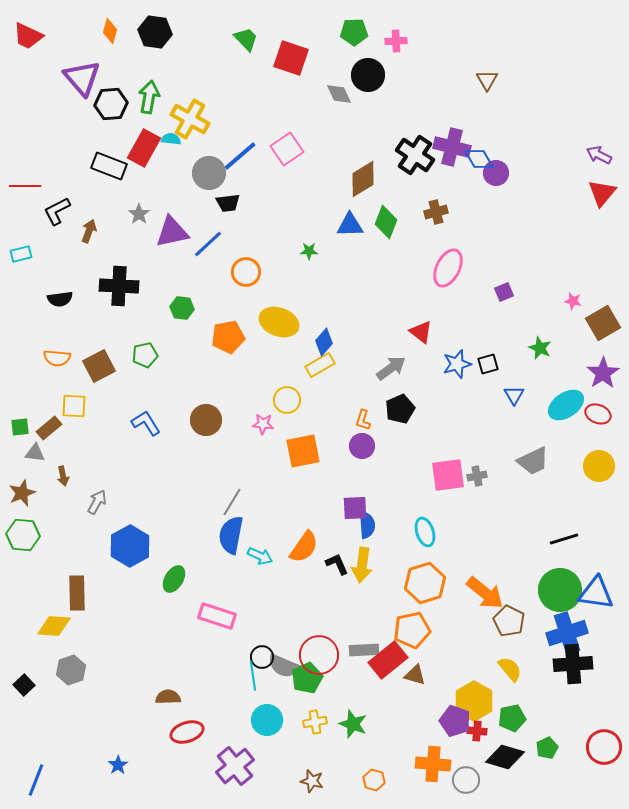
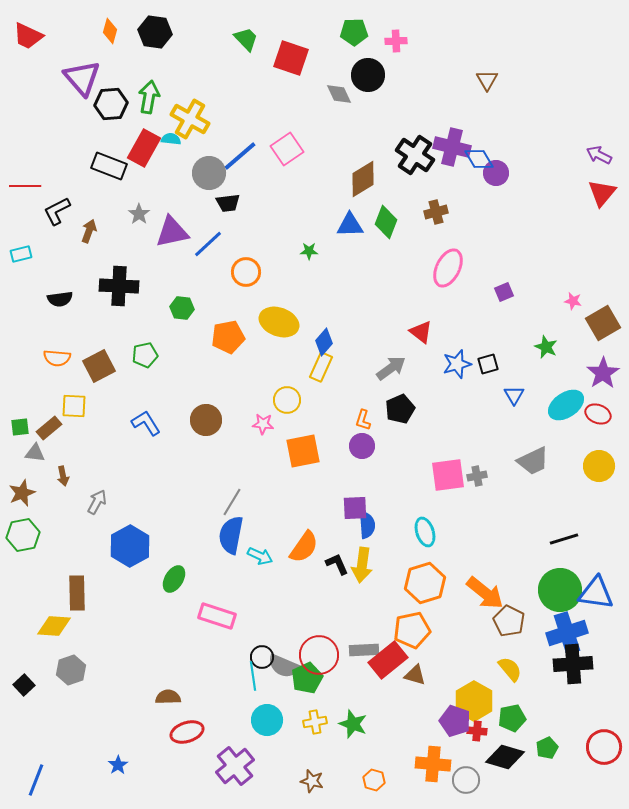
green star at (540, 348): moved 6 px right, 1 px up
yellow rectangle at (320, 365): moved 1 px right, 2 px down; rotated 36 degrees counterclockwise
green hexagon at (23, 535): rotated 16 degrees counterclockwise
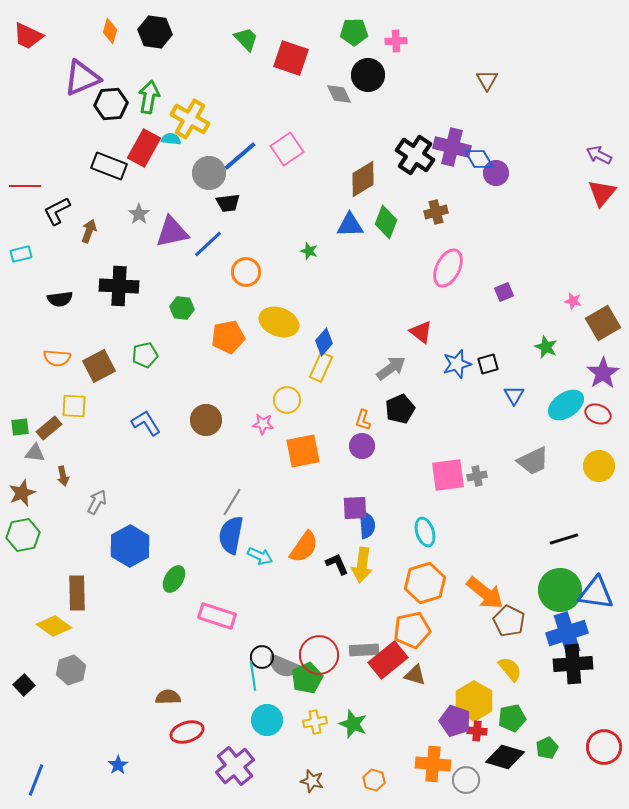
purple triangle at (82, 78): rotated 48 degrees clockwise
green star at (309, 251): rotated 18 degrees clockwise
yellow diamond at (54, 626): rotated 32 degrees clockwise
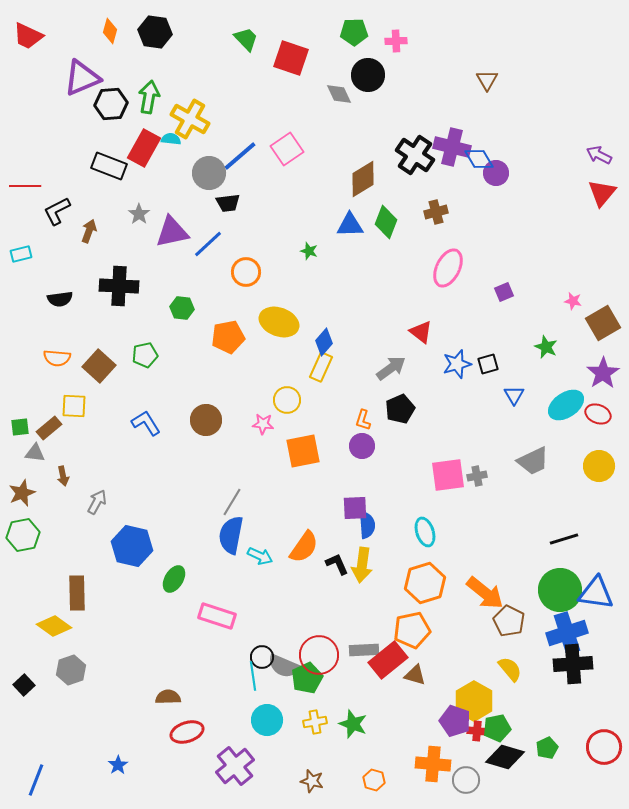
brown square at (99, 366): rotated 20 degrees counterclockwise
blue hexagon at (130, 546): moved 2 px right; rotated 18 degrees counterclockwise
green pentagon at (512, 718): moved 15 px left, 10 px down
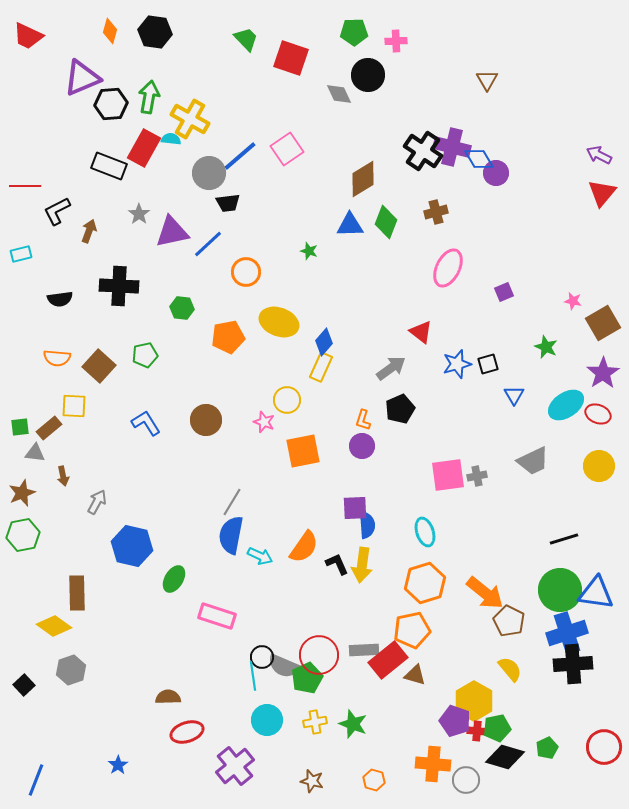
black cross at (415, 155): moved 8 px right, 4 px up
pink star at (263, 424): moved 1 px right, 2 px up; rotated 15 degrees clockwise
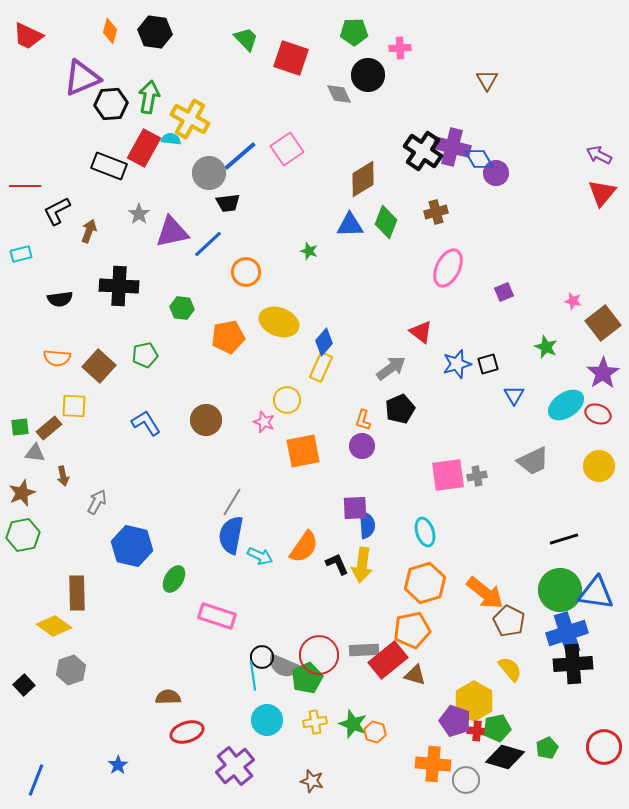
pink cross at (396, 41): moved 4 px right, 7 px down
brown square at (603, 323): rotated 8 degrees counterclockwise
orange hexagon at (374, 780): moved 1 px right, 48 px up
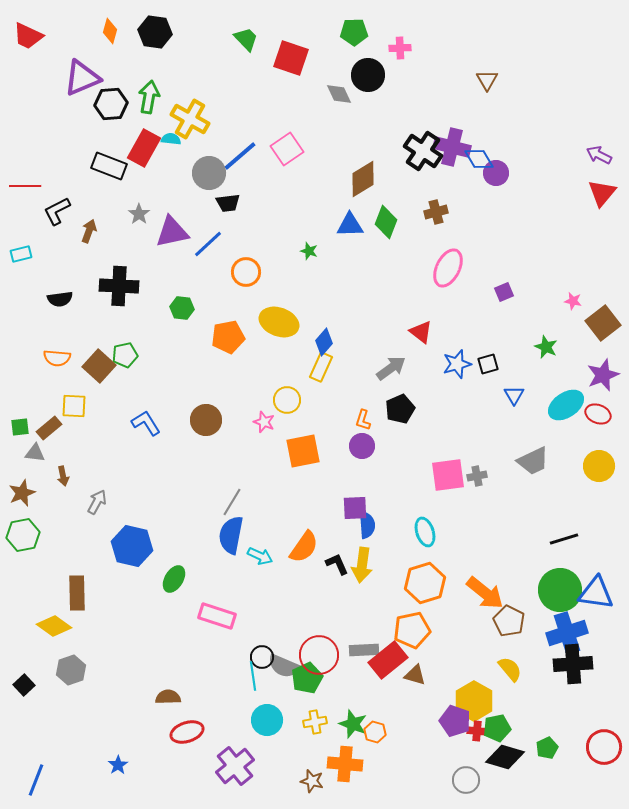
green pentagon at (145, 355): moved 20 px left
purple star at (603, 373): moved 2 px down; rotated 12 degrees clockwise
orange cross at (433, 764): moved 88 px left
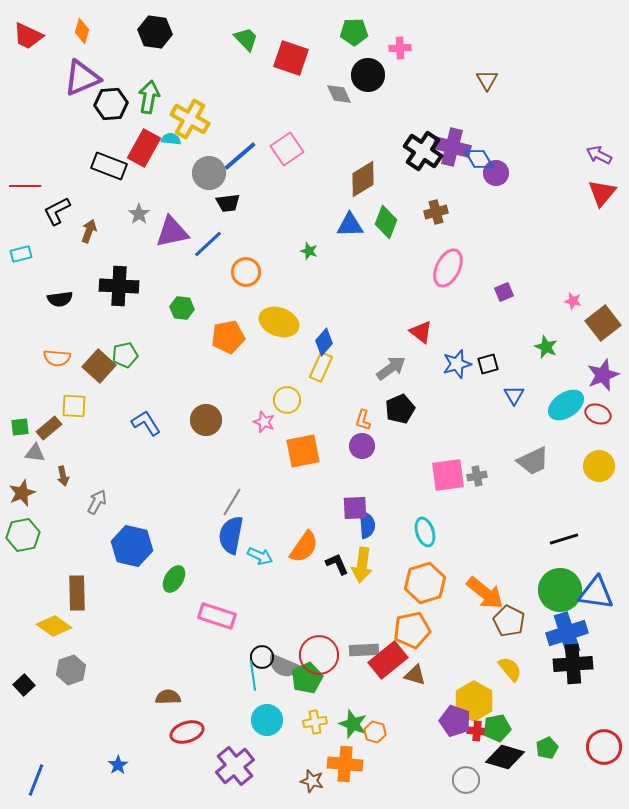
orange diamond at (110, 31): moved 28 px left
